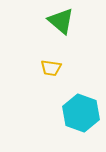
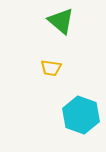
cyan hexagon: moved 2 px down
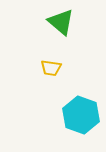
green triangle: moved 1 px down
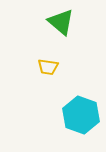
yellow trapezoid: moved 3 px left, 1 px up
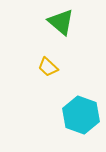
yellow trapezoid: rotated 35 degrees clockwise
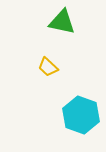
green triangle: moved 1 px right; rotated 28 degrees counterclockwise
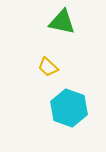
cyan hexagon: moved 12 px left, 7 px up
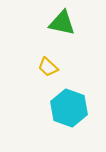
green triangle: moved 1 px down
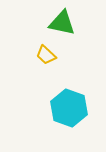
yellow trapezoid: moved 2 px left, 12 px up
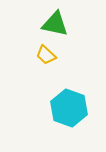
green triangle: moved 7 px left, 1 px down
